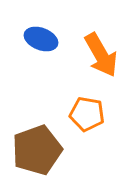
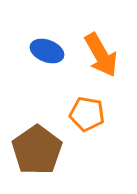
blue ellipse: moved 6 px right, 12 px down
brown pentagon: rotated 15 degrees counterclockwise
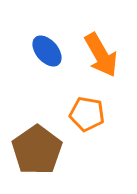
blue ellipse: rotated 28 degrees clockwise
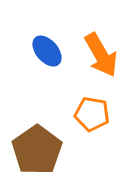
orange pentagon: moved 5 px right
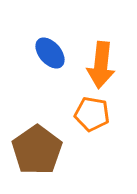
blue ellipse: moved 3 px right, 2 px down
orange arrow: moved 10 px down; rotated 36 degrees clockwise
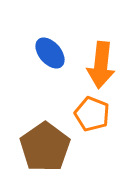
orange pentagon: rotated 12 degrees clockwise
brown pentagon: moved 8 px right, 3 px up
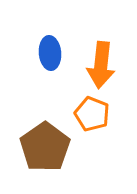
blue ellipse: rotated 36 degrees clockwise
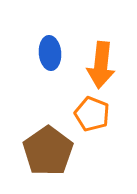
brown pentagon: moved 3 px right, 4 px down
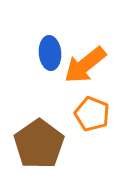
orange arrow: moved 16 px left; rotated 45 degrees clockwise
brown pentagon: moved 9 px left, 7 px up
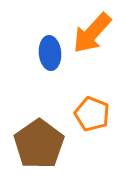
orange arrow: moved 7 px right, 32 px up; rotated 9 degrees counterclockwise
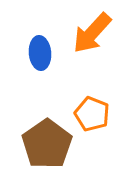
blue ellipse: moved 10 px left
brown pentagon: moved 8 px right
